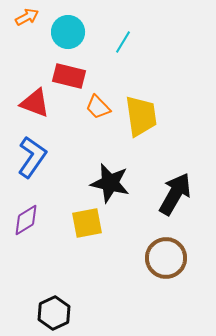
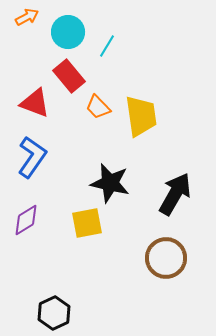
cyan line: moved 16 px left, 4 px down
red rectangle: rotated 36 degrees clockwise
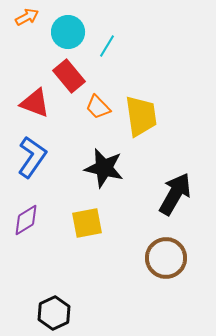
black star: moved 6 px left, 15 px up
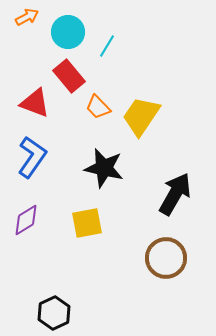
yellow trapezoid: rotated 138 degrees counterclockwise
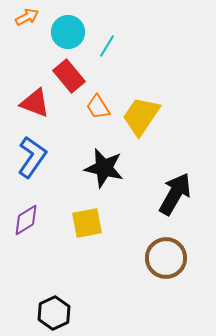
orange trapezoid: rotated 12 degrees clockwise
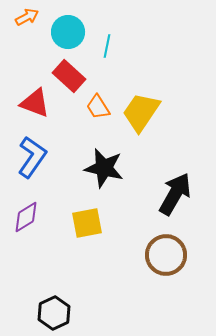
cyan line: rotated 20 degrees counterclockwise
red rectangle: rotated 8 degrees counterclockwise
yellow trapezoid: moved 4 px up
purple diamond: moved 3 px up
brown circle: moved 3 px up
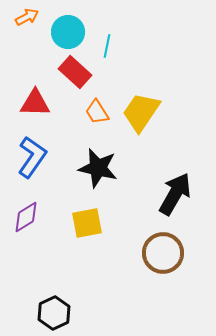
red rectangle: moved 6 px right, 4 px up
red triangle: rotated 20 degrees counterclockwise
orange trapezoid: moved 1 px left, 5 px down
black star: moved 6 px left
brown circle: moved 3 px left, 2 px up
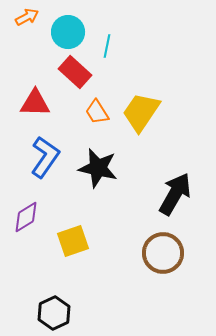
blue L-shape: moved 13 px right
yellow square: moved 14 px left, 18 px down; rotated 8 degrees counterclockwise
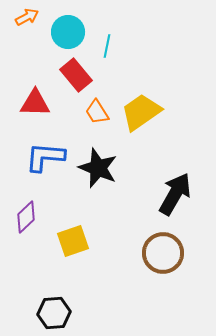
red rectangle: moved 1 px right, 3 px down; rotated 8 degrees clockwise
yellow trapezoid: rotated 21 degrees clockwise
blue L-shape: rotated 120 degrees counterclockwise
black star: rotated 9 degrees clockwise
purple diamond: rotated 12 degrees counterclockwise
black hexagon: rotated 20 degrees clockwise
